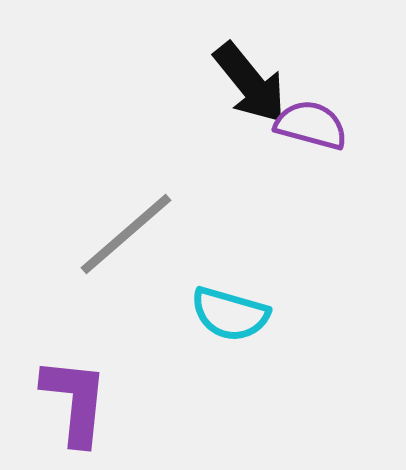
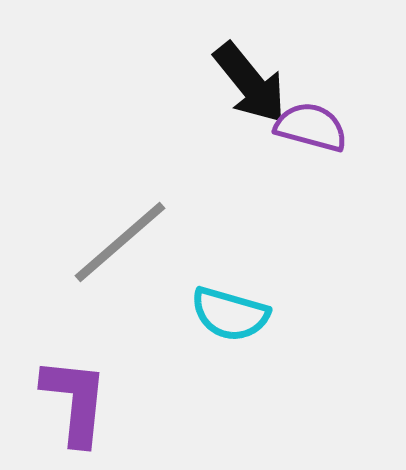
purple semicircle: moved 2 px down
gray line: moved 6 px left, 8 px down
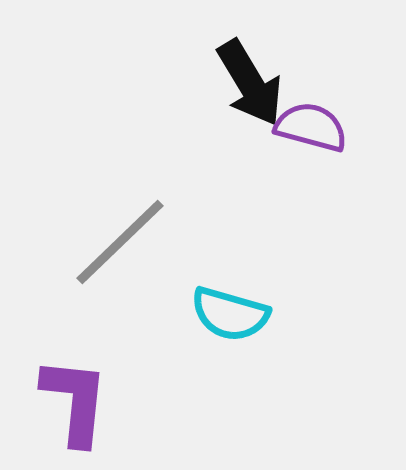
black arrow: rotated 8 degrees clockwise
gray line: rotated 3 degrees counterclockwise
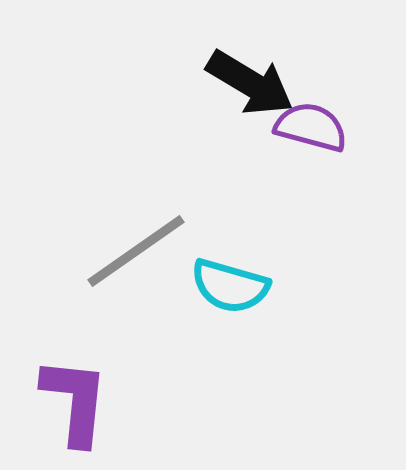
black arrow: rotated 28 degrees counterclockwise
gray line: moved 16 px right, 9 px down; rotated 9 degrees clockwise
cyan semicircle: moved 28 px up
